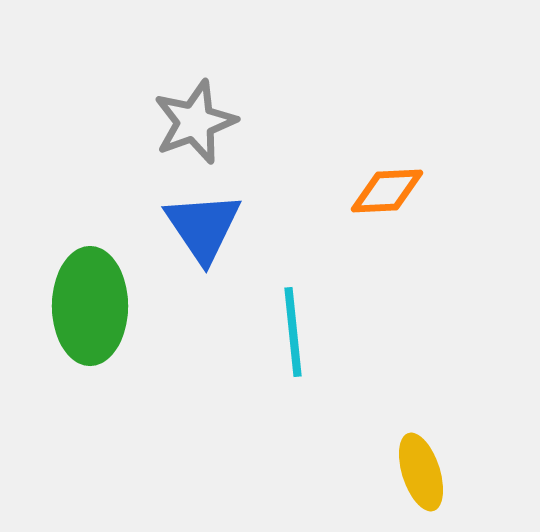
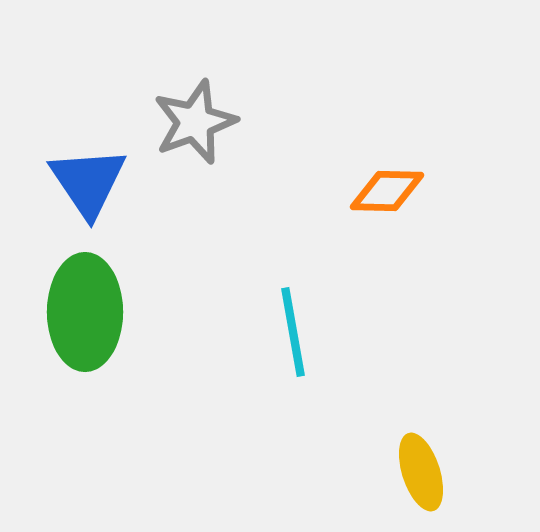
orange diamond: rotated 4 degrees clockwise
blue triangle: moved 115 px left, 45 px up
green ellipse: moved 5 px left, 6 px down
cyan line: rotated 4 degrees counterclockwise
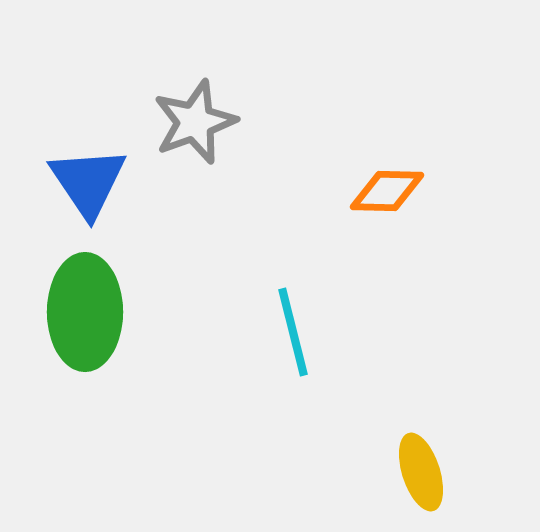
cyan line: rotated 4 degrees counterclockwise
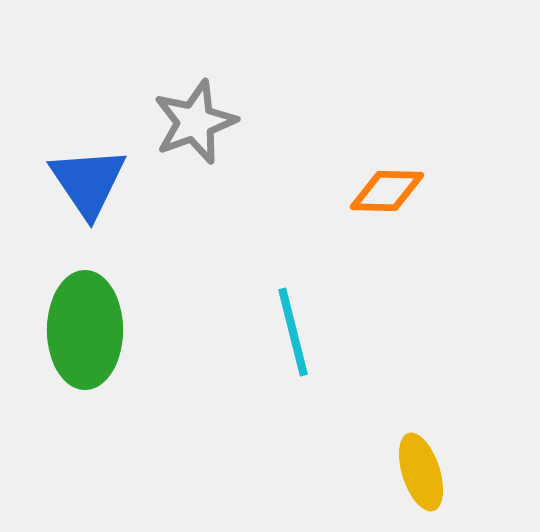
green ellipse: moved 18 px down
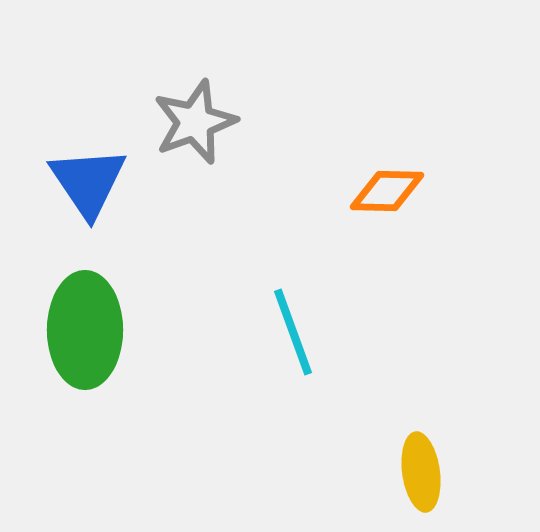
cyan line: rotated 6 degrees counterclockwise
yellow ellipse: rotated 10 degrees clockwise
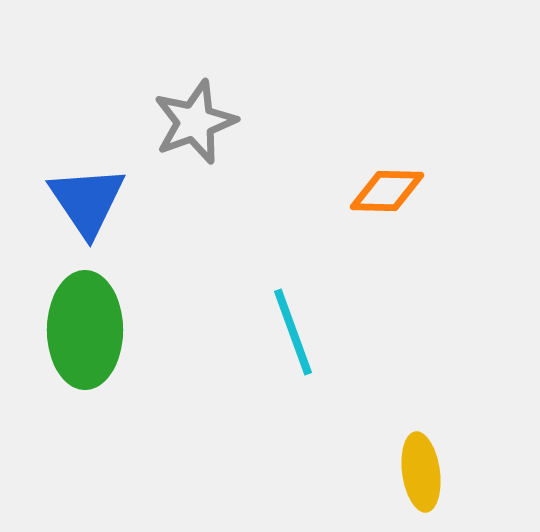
blue triangle: moved 1 px left, 19 px down
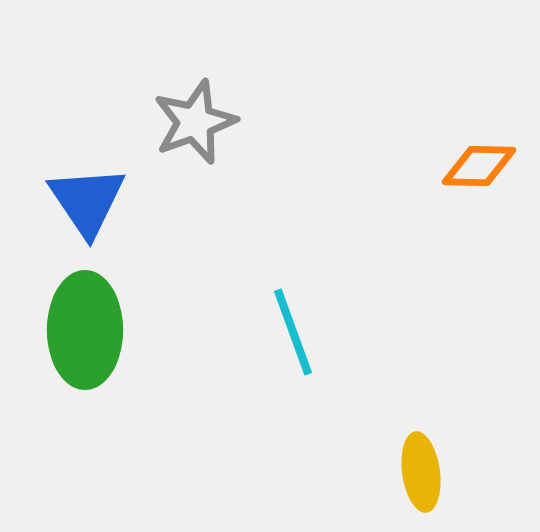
orange diamond: moved 92 px right, 25 px up
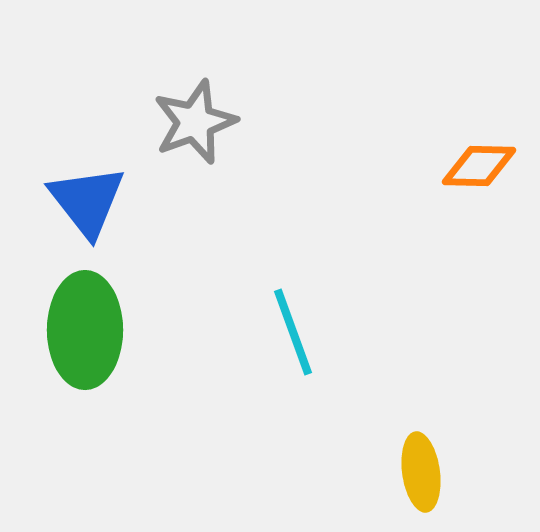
blue triangle: rotated 4 degrees counterclockwise
